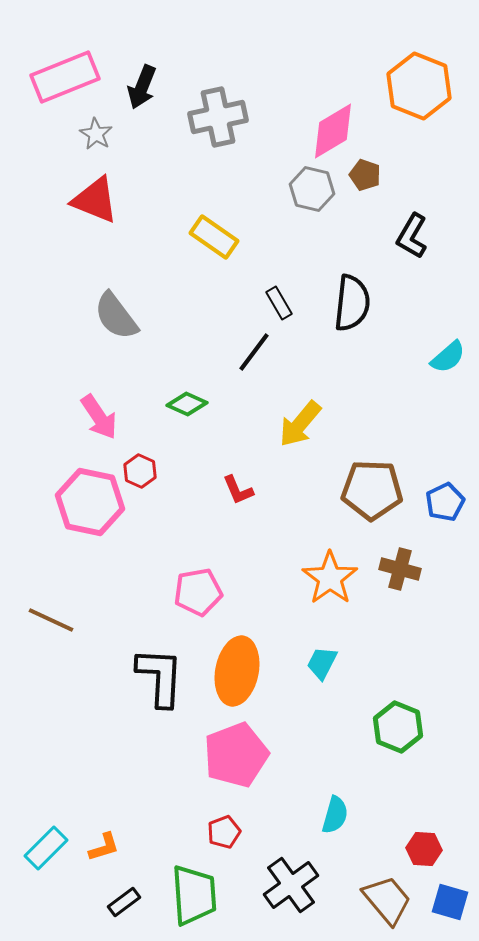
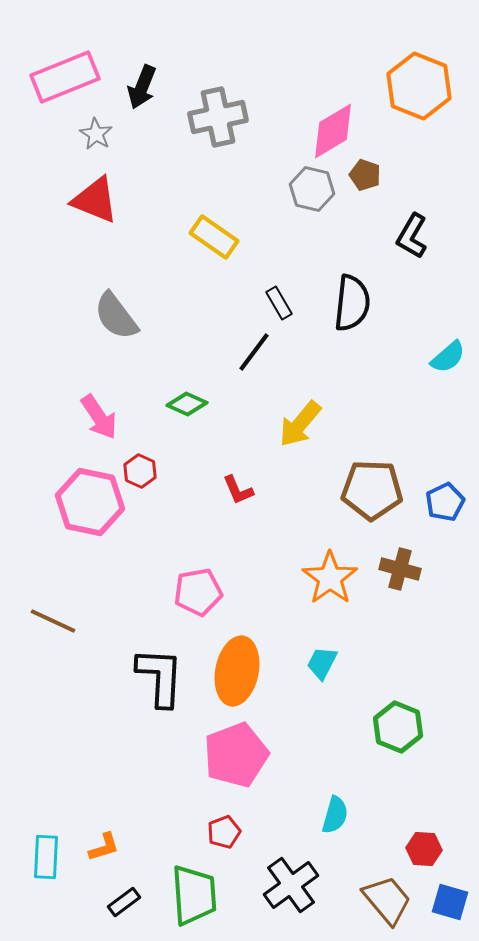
brown line at (51, 620): moved 2 px right, 1 px down
cyan rectangle at (46, 848): moved 9 px down; rotated 42 degrees counterclockwise
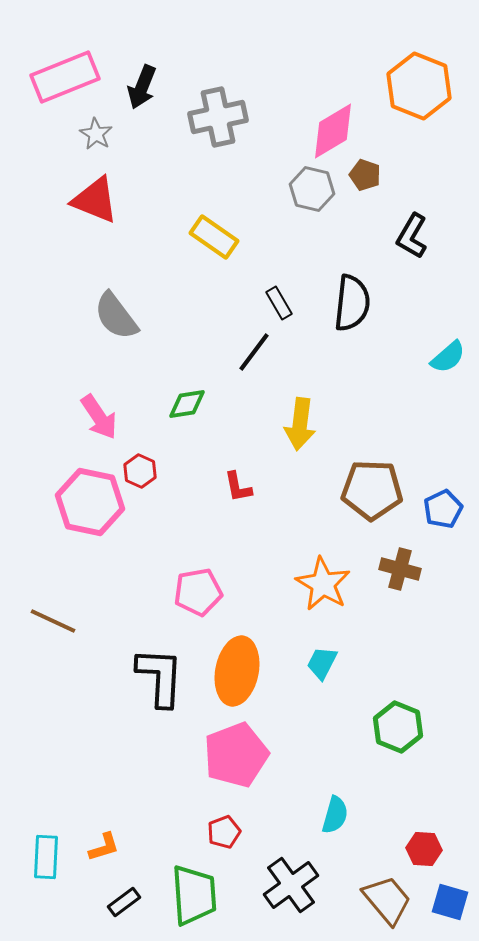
green diamond at (187, 404): rotated 33 degrees counterclockwise
yellow arrow at (300, 424): rotated 33 degrees counterclockwise
red L-shape at (238, 490): moved 3 px up; rotated 12 degrees clockwise
blue pentagon at (445, 502): moved 2 px left, 7 px down
orange star at (330, 578): moved 7 px left, 6 px down; rotated 6 degrees counterclockwise
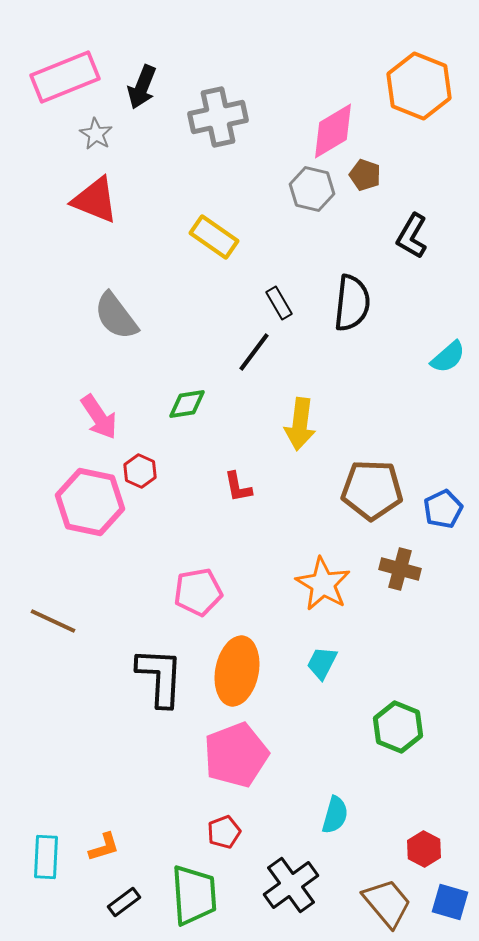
red hexagon at (424, 849): rotated 24 degrees clockwise
brown trapezoid at (387, 900): moved 3 px down
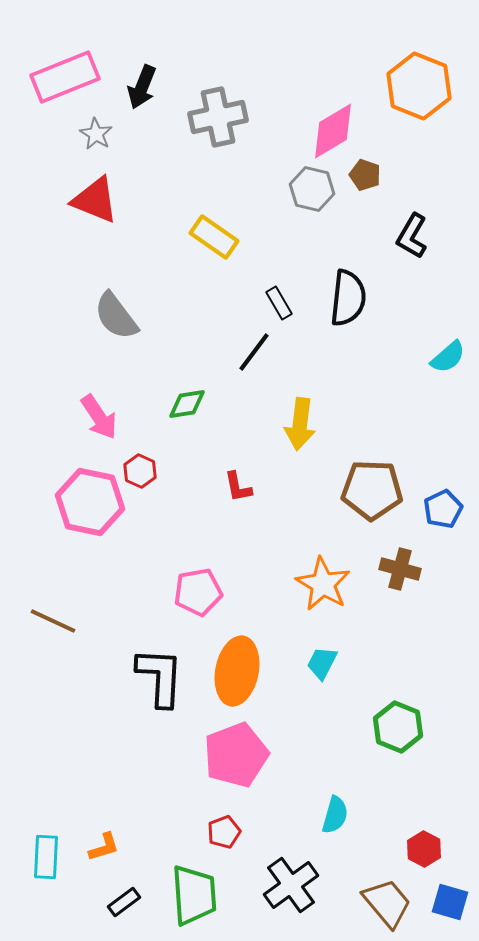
black semicircle at (352, 303): moved 4 px left, 5 px up
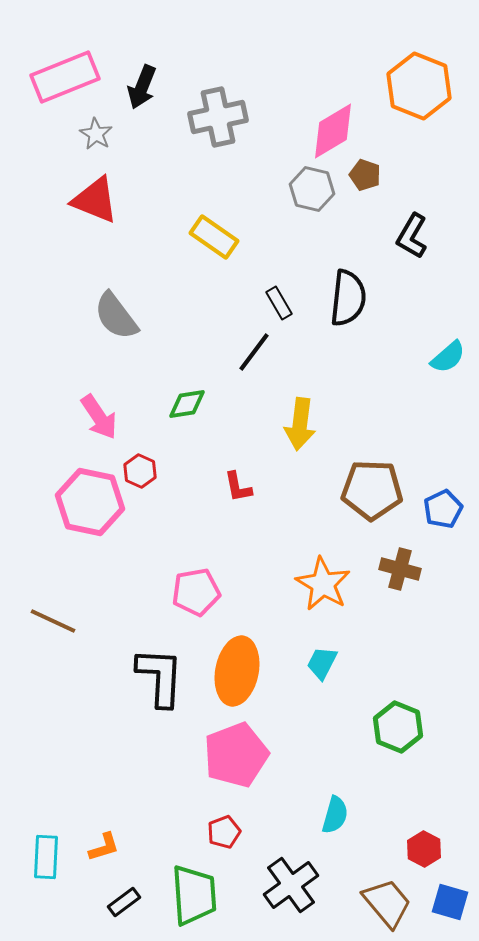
pink pentagon at (198, 592): moved 2 px left
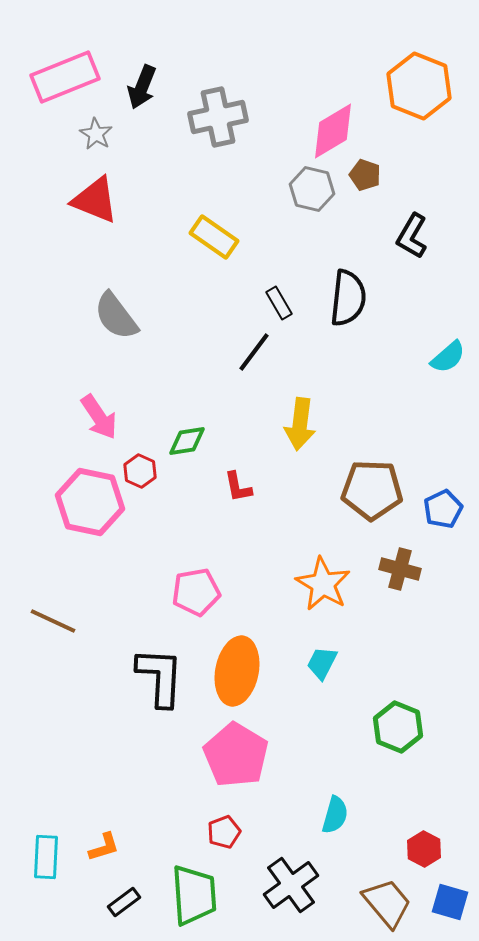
green diamond at (187, 404): moved 37 px down
pink pentagon at (236, 755): rotated 20 degrees counterclockwise
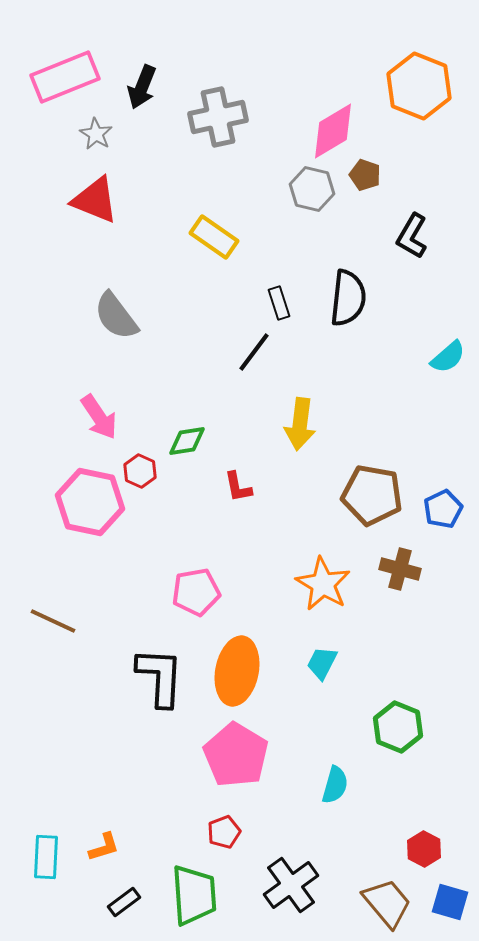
black rectangle at (279, 303): rotated 12 degrees clockwise
brown pentagon at (372, 490): moved 5 px down; rotated 8 degrees clockwise
cyan semicircle at (335, 815): moved 30 px up
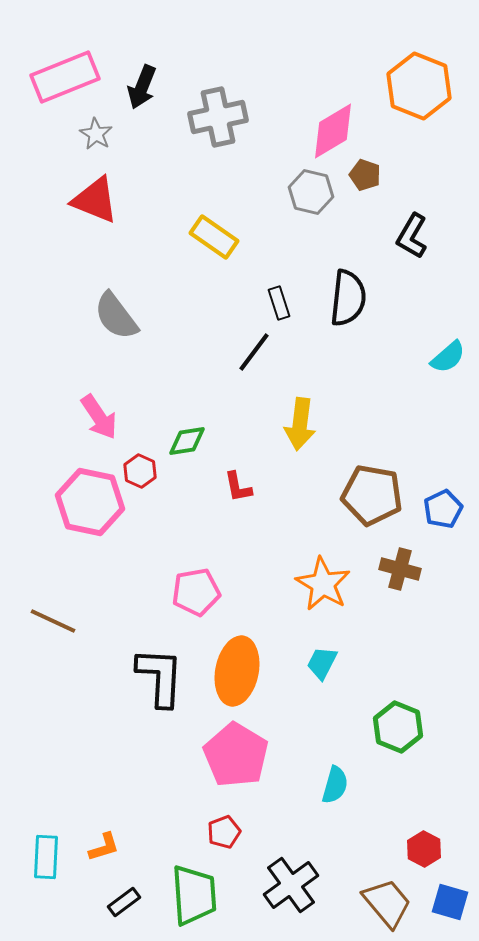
gray hexagon at (312, 189): moved 1 px left, 3 px down
